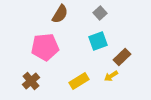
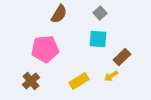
brown semicircle: moved 1 px left
cyan square: moved 2 px up; rotated 24 degrees clockwise
pink pentagon: moved 2 px down
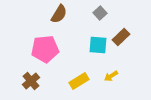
cyan square: moved 6 px down
brown rectangle: moved 1 px left, 20 px up
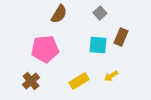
brown rectangle: rotated 24 degrees counterclockwise
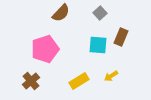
brown semicircle: moved 2 px right, 1 px up; rotated 12 degrees clockwise
pink pentagon: rotated 12 degrees counterclockwise
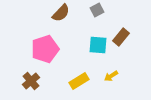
gray square: moved 3 px left, 3 px up; rotated 16 degrees clockwise
brown rectangle: rotated 18 degrees clockwise
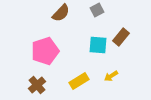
pink pentagon: moved 2 px down
brown cross: moved 6 px right, 4 px down
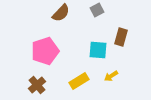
brown rectangle: rotated 24 degrees counterclockwise
cyan square: moved 5 px down
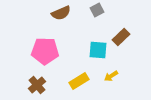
brown semicircle: rotated 24 degrees clockwise
brown rectangle: rotated 30 degrees clockwise
pink pentagon: rotated 20 degrees clockwise
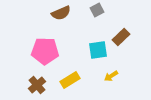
cyan square: rotated 12 degrees counterclockwise
yellow rectangle: moved 9 px left, 1 px up
